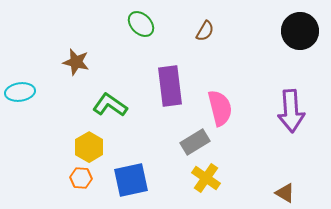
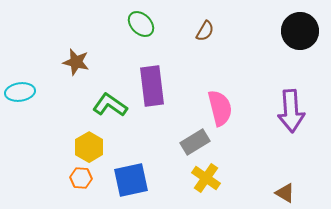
purple rectangle: moved 18 px left
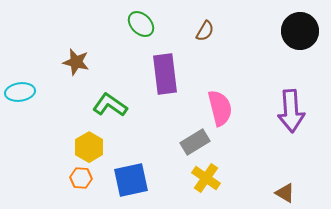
purple rectangle: moved 13 px right, 12 px up
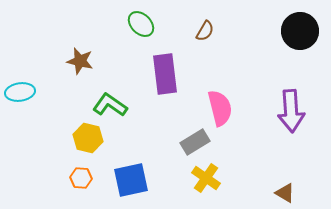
brown star: moved 4 px right, 1 px up
yellow hexagon: moved 1 px left, 9 px up; rotated 16 degrees counterclockwise
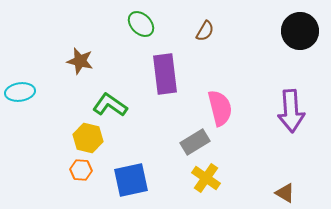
orange hexagon: moved 8 px up
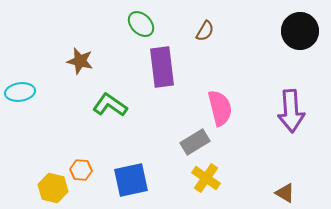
purple rectangle: moved 3 px left, 7 px up
yellow hexagon: moved 35 px left, 50 px down
